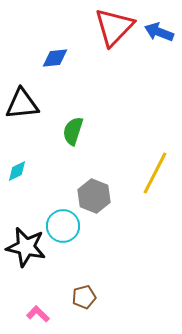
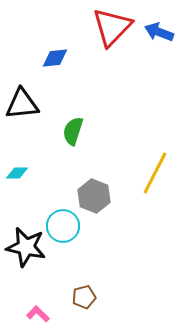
red triangle: moved 2 px left
cyan diamond: moved 2 px down; rotated 25 degrees clockwise
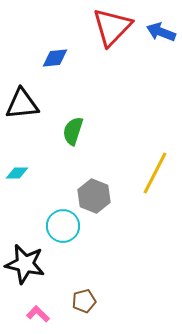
blue arrow: moved 2 px right
black star: moved 1 px left, 17 px down
brown pentagon: moved 4 px down
